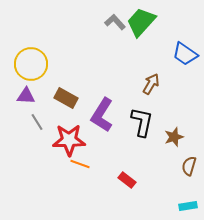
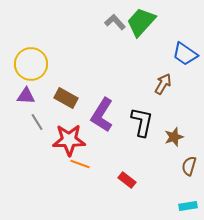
brown arrow: moved 12 px right
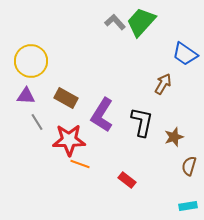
yellow circle: moved 3 px up
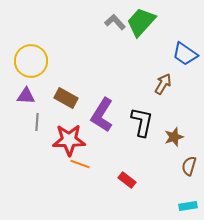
gray line: rotated 36 degrees clockwise
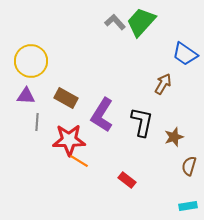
orange line: moved 1 px left, 3 px up; rotated 12 degrees clockwise
